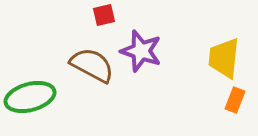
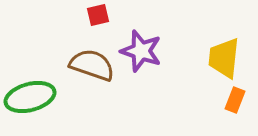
red square: moved 6 px left
brown semicircle: rotated 9 degrees counterclockwise
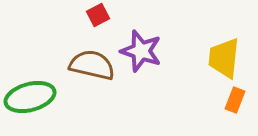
red square: rotated 15 degrees counterclockwise
brown semicircle: rotated 6 degrees counterclockwise
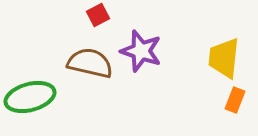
brown semicircle: moved 2 px left, 2 px up
